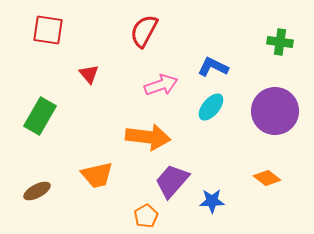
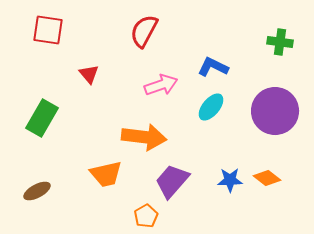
green rectangle: moved 2 px right, 2 px down
orange arrow: moved 4 px left
orange trapezoid: moved 9 px right, 1 px up
blue star: moved 18 px right, 21 px up
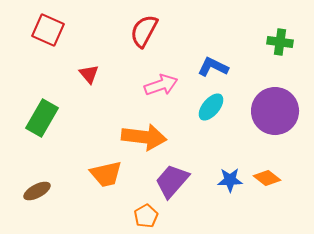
red square: rotated 16 degrees clockwise
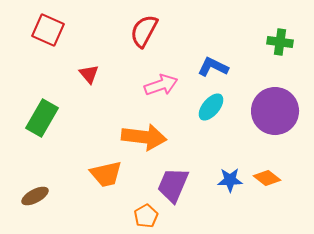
purple trapezoid: moved 1 px right, 4 px down; rotated 18 degrees counterclockwise
brown ellipse: moved 2 px left, 5 px down
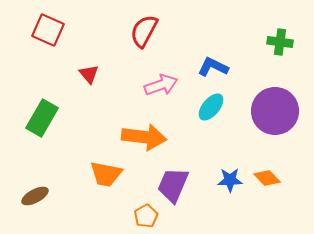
orange trapezoid: rotated 24 degrees clockwise
orange diamond: rotated 8 degrees clockwise
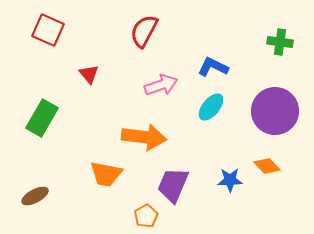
orange diamond: moved 12 px up
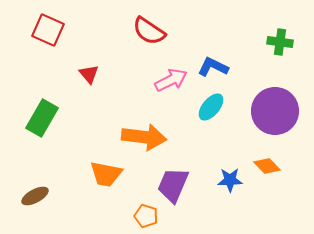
red semicircle: moved 5 px right; rotated 84 degrees counterclockwise
pink arrow: moved 10 px right, 5 px up; rotated 8 degrees counterclockwise
orange pentagon: rotated 25 degrees counterclockwise
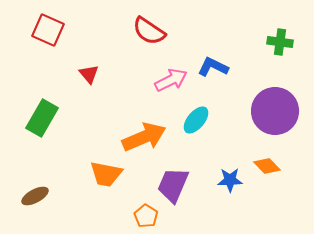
cyan ellipse: moved 15 px left, 13 px down
orange arrow: rotated 30 degrees counterclockwise
orange pentagon: rotated 15 degrees clockwise
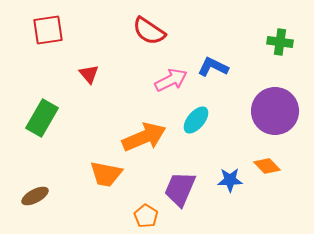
red square: rotated 32 degrees counterclockwise
purple trapezoid: moved 7 px right, 4 px down
